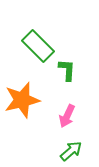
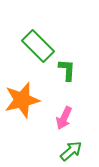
pink arrow: moved 3 px left, 2 px down
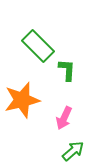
green arrow: moved 2 px right
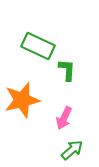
green rectangle: rotated 20 degrees counterclockwise
green arrow: moved 1 px left, 1 px up
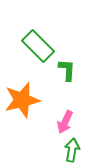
green rectangle: rotated 20 degrees clockwise
pink arrow: moved 1 px right, 4 px down
green arrow: rotated 40 degrees counterclockwise
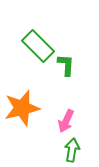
green L-shape: moved 1 px left, 5 px up
orange star: moved 8 px down
pink arrow: moved 1 px right, 1 px up
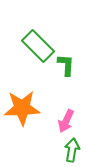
orange star: rotated 12 degrees clockwise
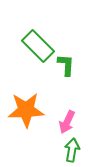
orange star: moved 4 px right, 2 px down
pink arrow: moved 1 px right, 1 px down
